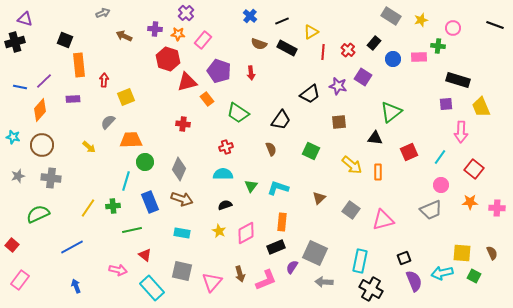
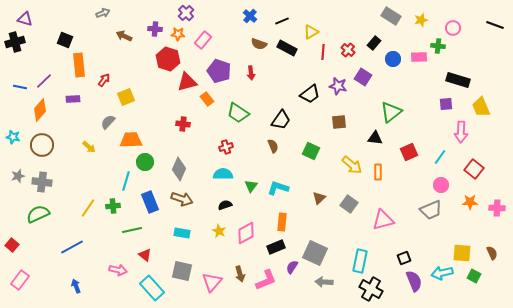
red arrow at (104, 80): rotated 32 degrees clockwise
brown semicircle at (271, 149): moved 2 px right, 3 px up
gray cross at (51, 178): moved 9 px left, 4 px down
gray square at (351, 210): moved 2 px left, 6 px up
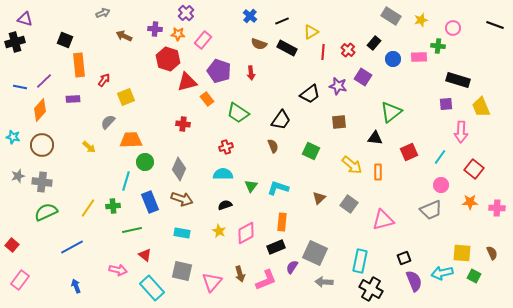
green semicircle at (38, 214): moved 8 px right, 2 px up
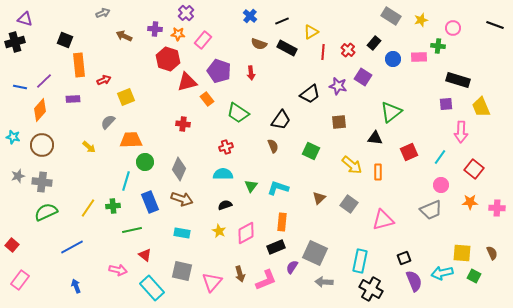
red arrow at (104, 80): rotated 32 degrees clockwise
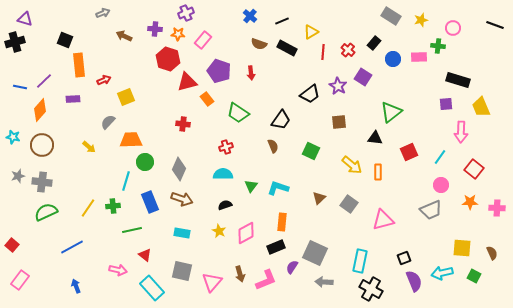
purple cross at (186, 13): rotated 21 degrees clockwise
purple star at (338, 86): rotated 18 degrees clockwise
yellow square at (462, 253): moved 5 px up
